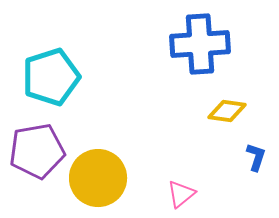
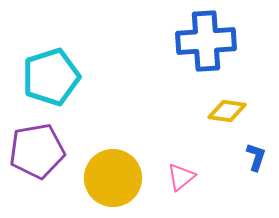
blue cross: moved 6 px right, 3 px up
yellow circle: moved 15 px right
pink triangle: moved 17 px up
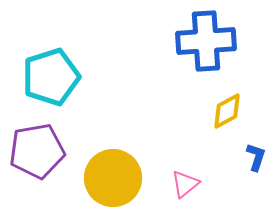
yellow diamond: rotated 36 degrees counterclockwise
pink triangle: moved 4 px right, 7 px down
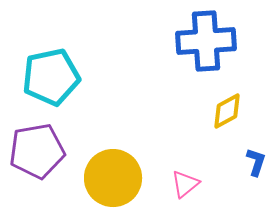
cyan pentagon: rotated 6 degrees clockwise
blue L-shape: moved 5 px down
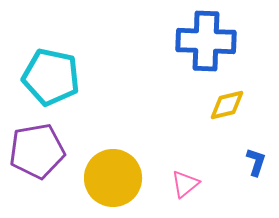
blue cross: rotated 6 degrees clockwise
cyan pentagon: rotated 24 degrees clockwise
yellow diamond: moved 6 px up; rotated 15 degrees clockwise
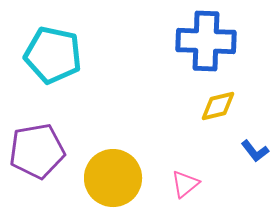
cyan pentagon: moved 2 px right, 22 px up
yellow diamond: moved 9 px left, 1 px down
blue L-shape: moved 1 px left, 11 px up; rotated 124 degrees clockwise
